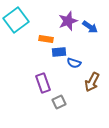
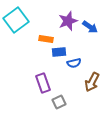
blue semicircle: rotated 32 degrees counterclockwise
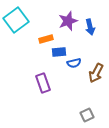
blue arrow: rotated 42 degrees clockwise
orange rectangle: rotated 24 degrees counterclockwise
brown arrow: moved 4 px right, 9 px up
gray square: moved 28 px right, 13 px down
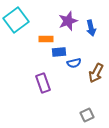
blue arrow: moved 1 px right, 1 px down
orange rectangle: rotated 16 degrees clockwise
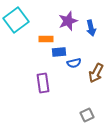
purple rectangle: rotated 12 degrees clockwise
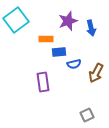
blue semicircle: moved 1 px down
purple rectangle: moved 1 px up
